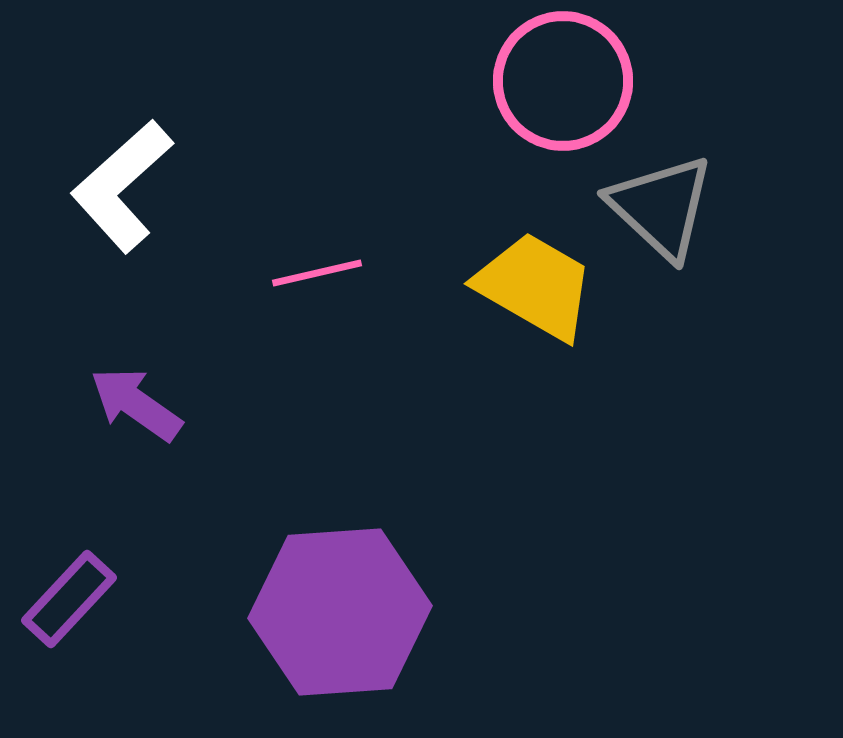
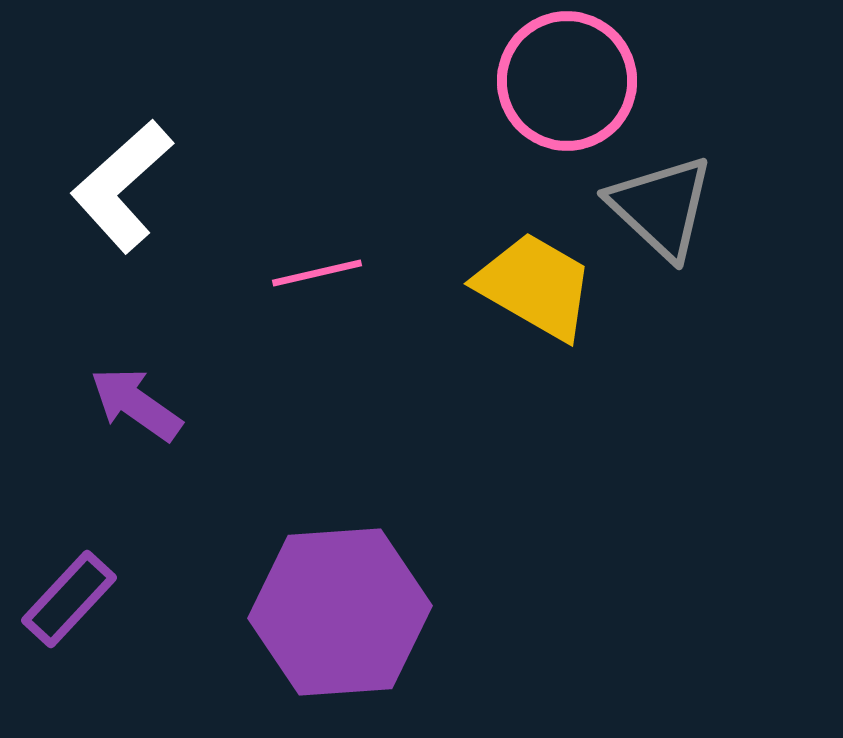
pink circle: moved 4 px right
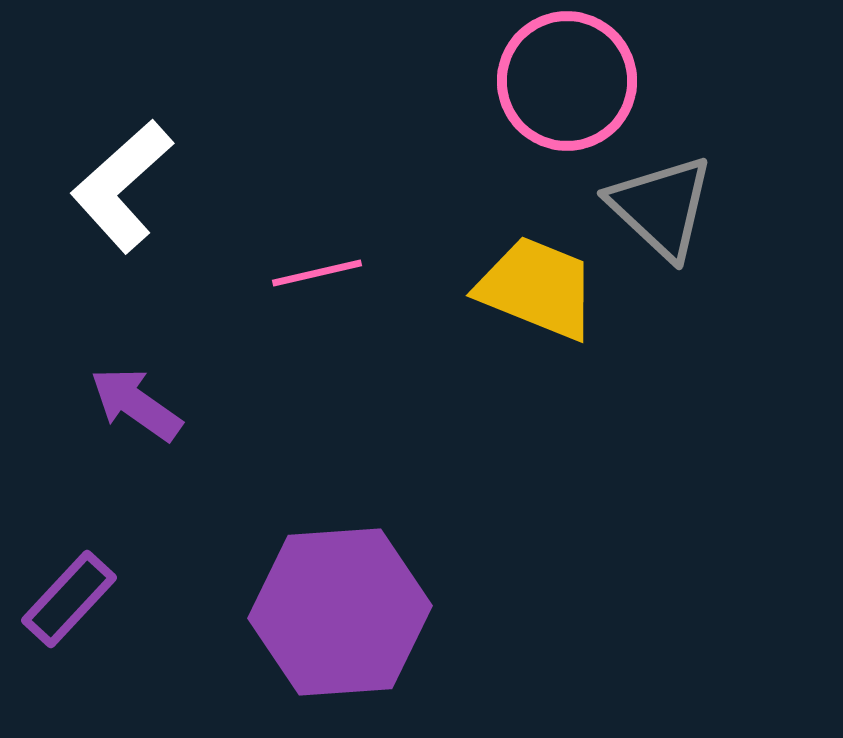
yellow trapezoid: moved 2 px right, 2 px down; rotated 8 degrees counterclockwise
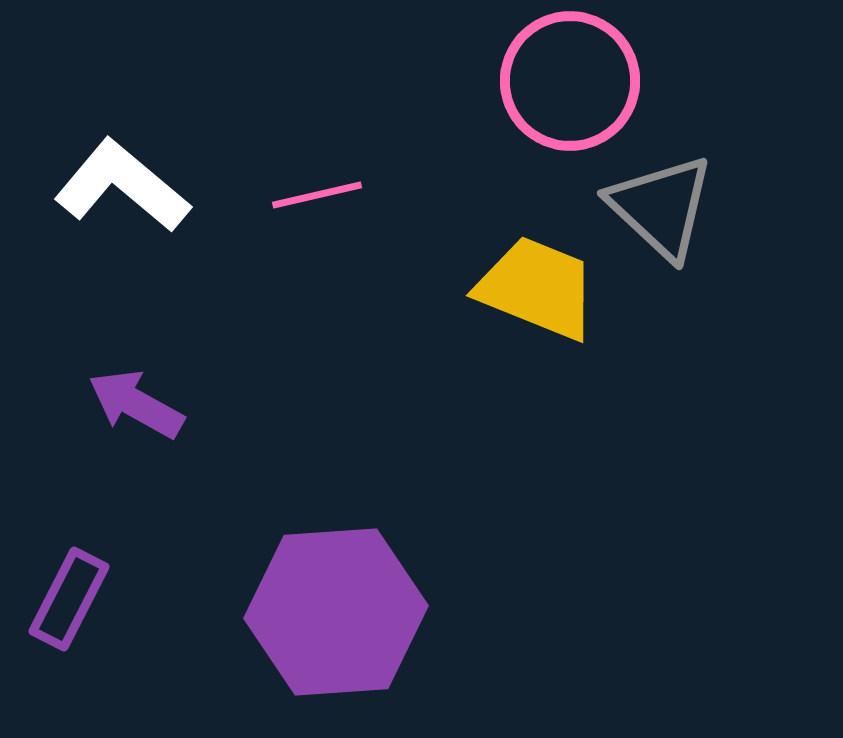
pink circle: moved 3 px right
white L-shape: rotated 82 degrees clockwise
pink line: moved 78 px up
purple arrow: rotated 6 degrees counterclockwise
purple rectangle: rotated 16 degrees counterclockwise
purple hexagon: moved 4 px left
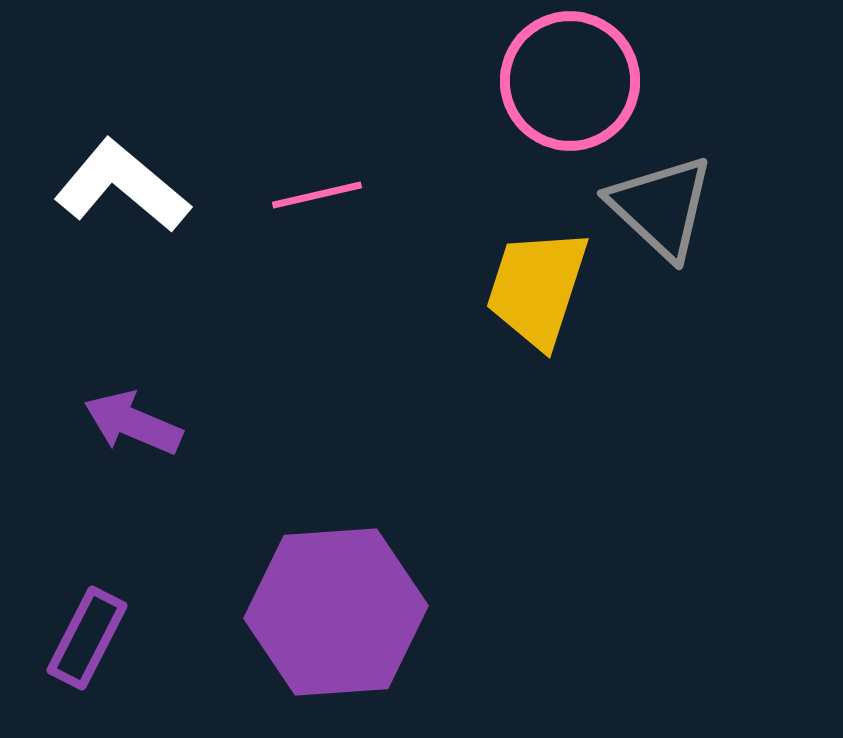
yellow trapezoid: rotated 94 degrees counterclockwise
purple arrow: moved 3 px left, 19 px down; rotated 6 degrees counterclockwise
purple rectangle: moved 18 px right, 39 px down
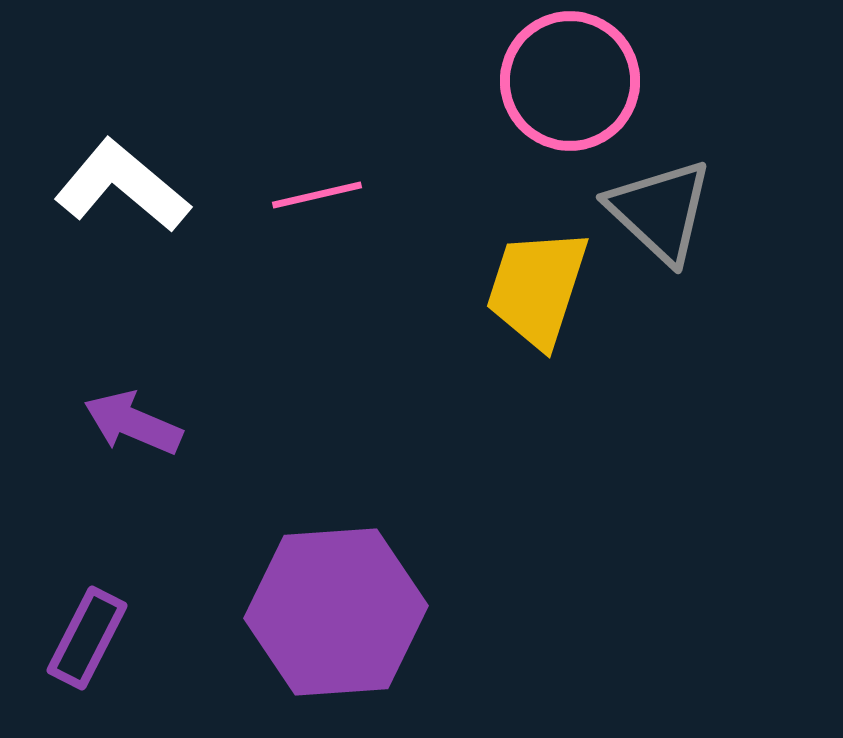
gray triangle: moved 1 px left, 4 px down
